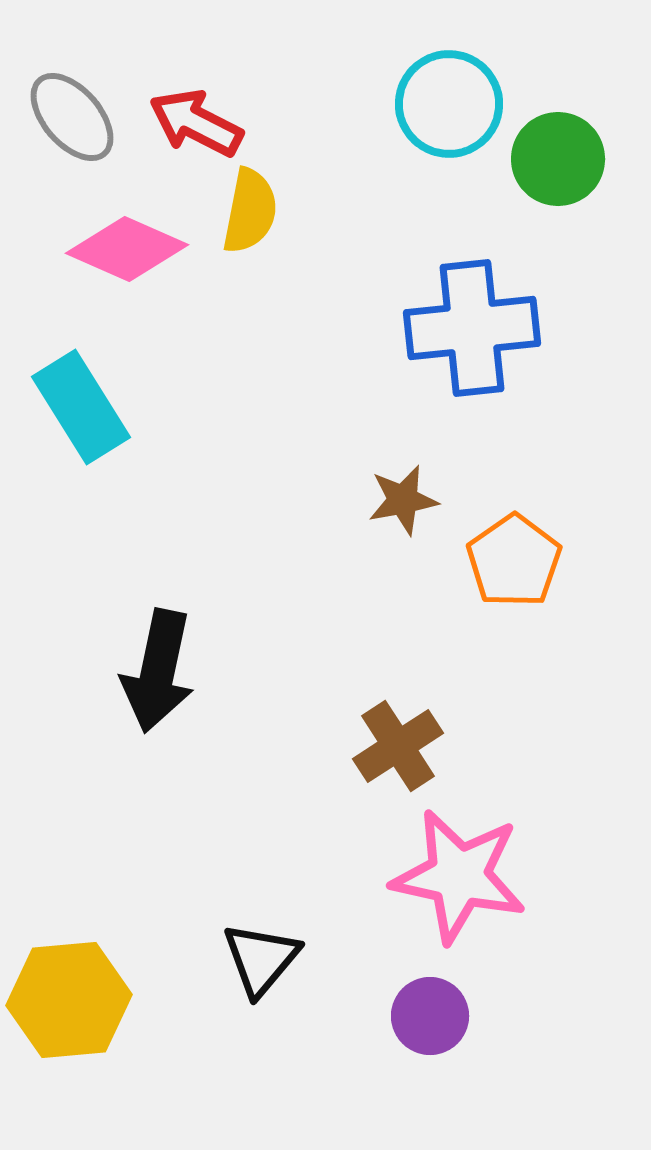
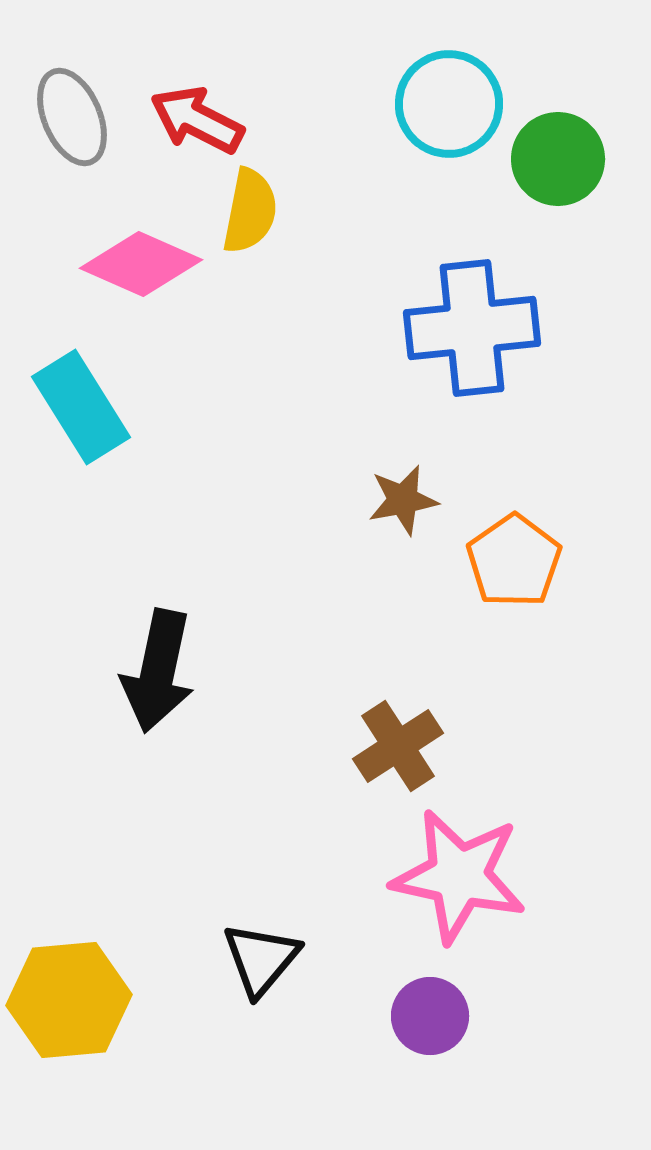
gray ellipse: rotated 18 degrees clockwise
red arrow: moved 1 px right, 3 px up
pink diamond: moved 14 px right, 15 px down
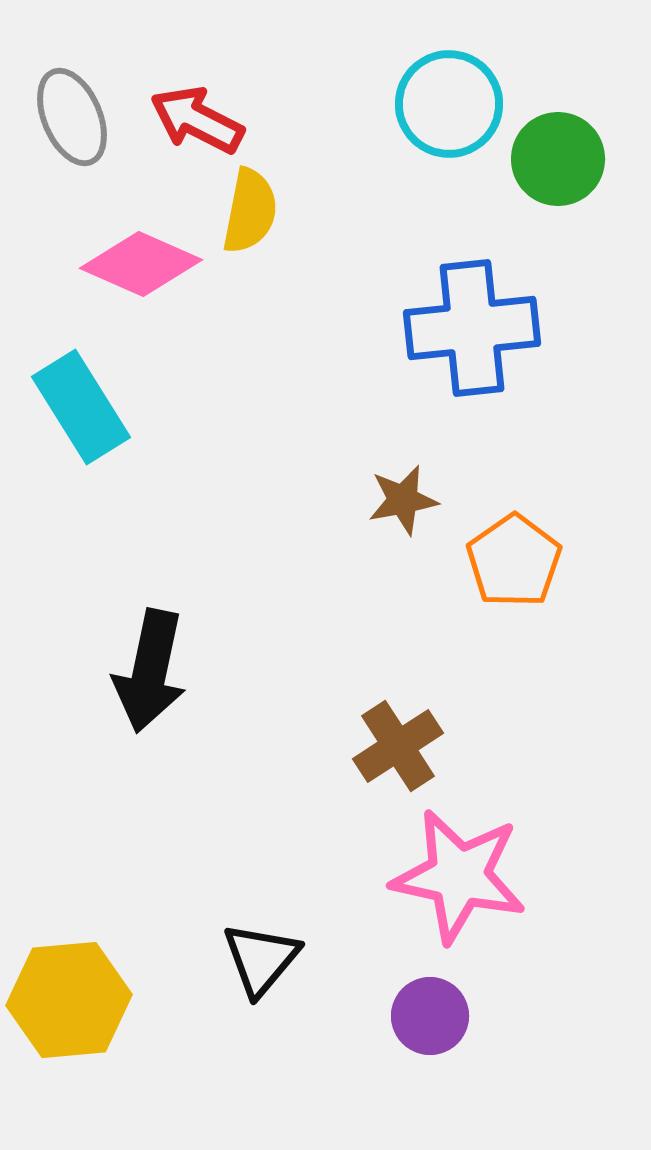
black arrow: moved 8 px left
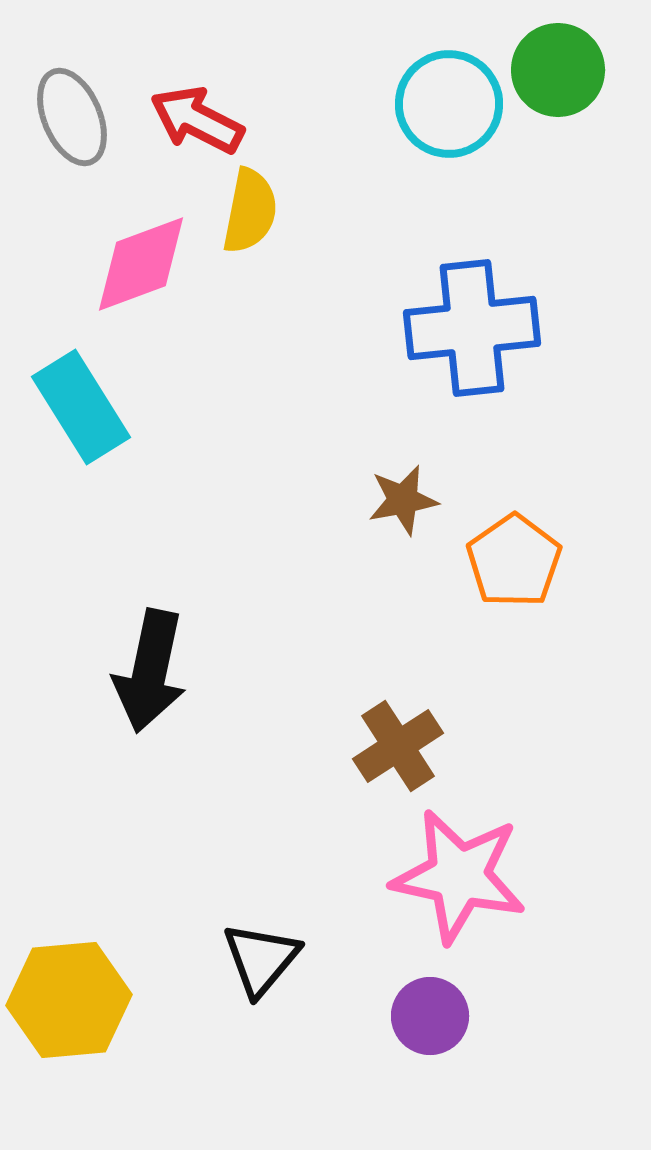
green circle: moved 89 px up
pink diamond: rotated 44 degrees counterclockwise
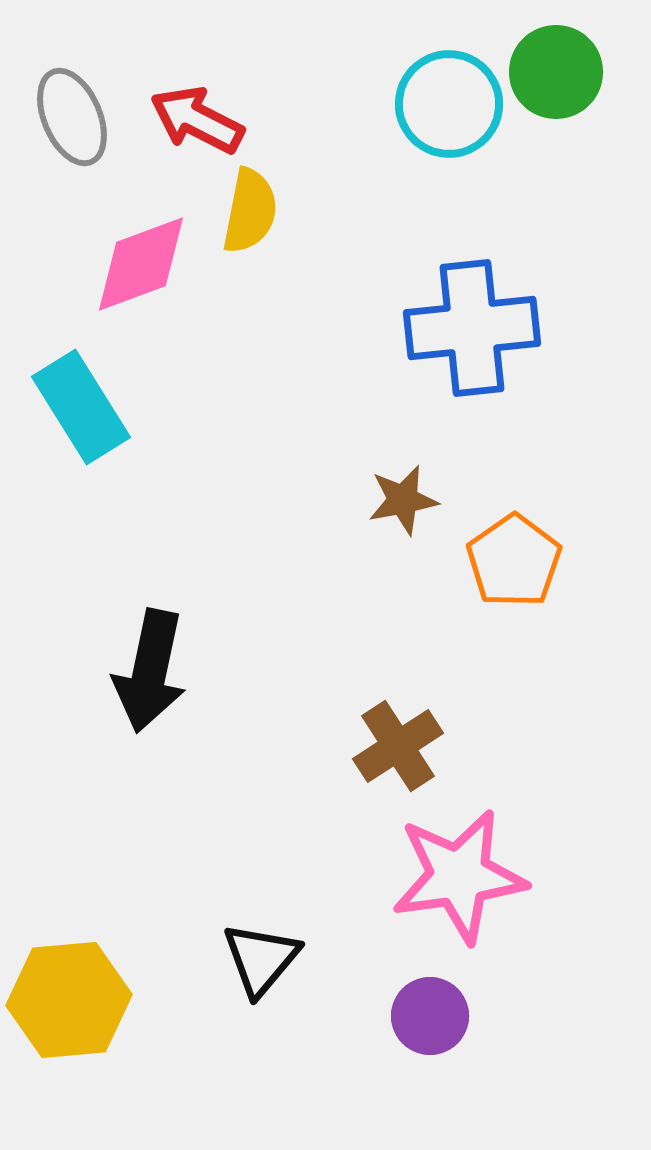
green circle: moved 2 px left, 2 px down
pink star: rotated 20 degrees counterclockwise
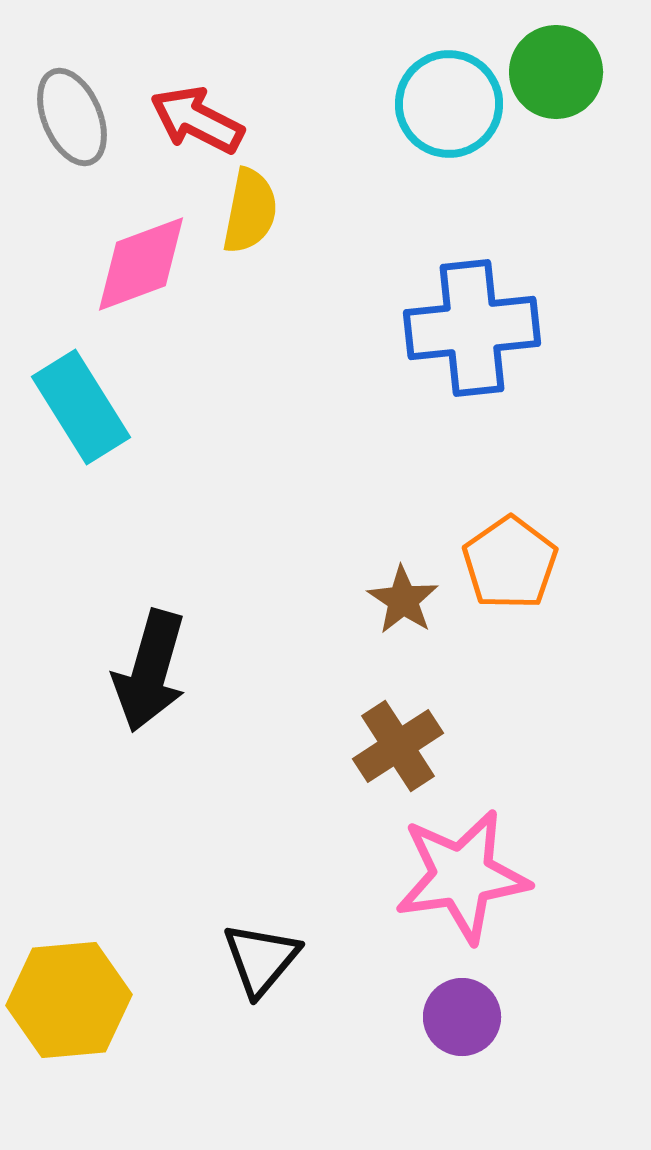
brown star: moved 100 px down; rotated 28 degrees counterclockwise
orange pentagon: moved 4 px left, 2 px down
black arrow: rotated 4 degrees clockwise
pink star: moved 3 px right
purple circle: moved 32 px right, 1 px down
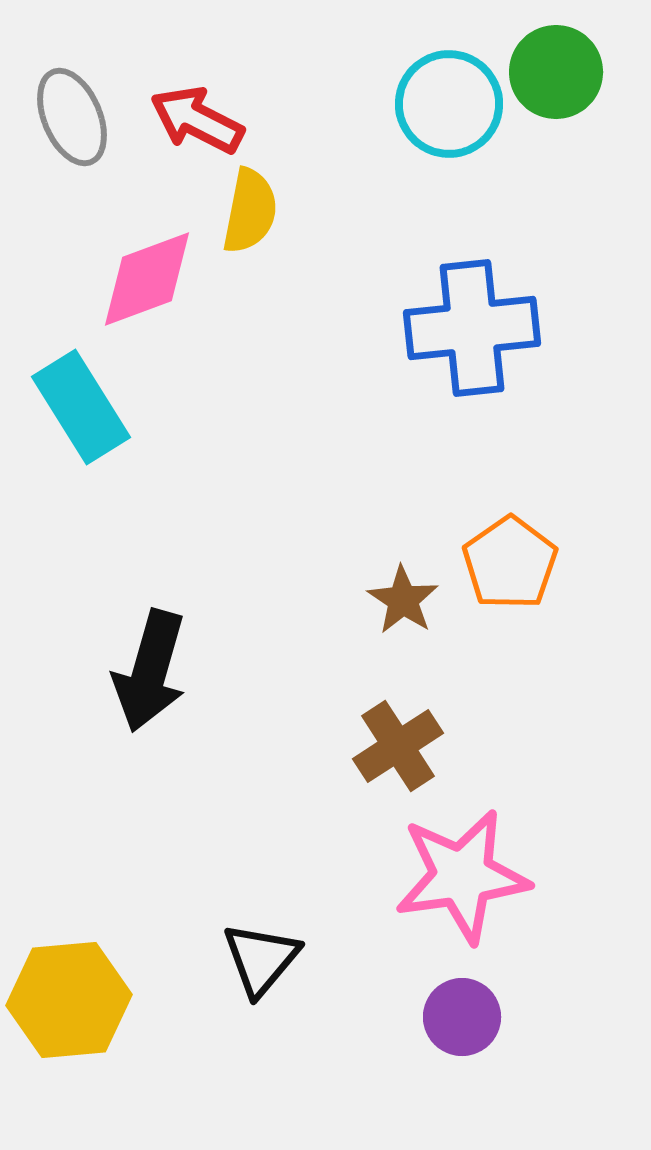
pink diamond: moved 6 px right, 15 px down
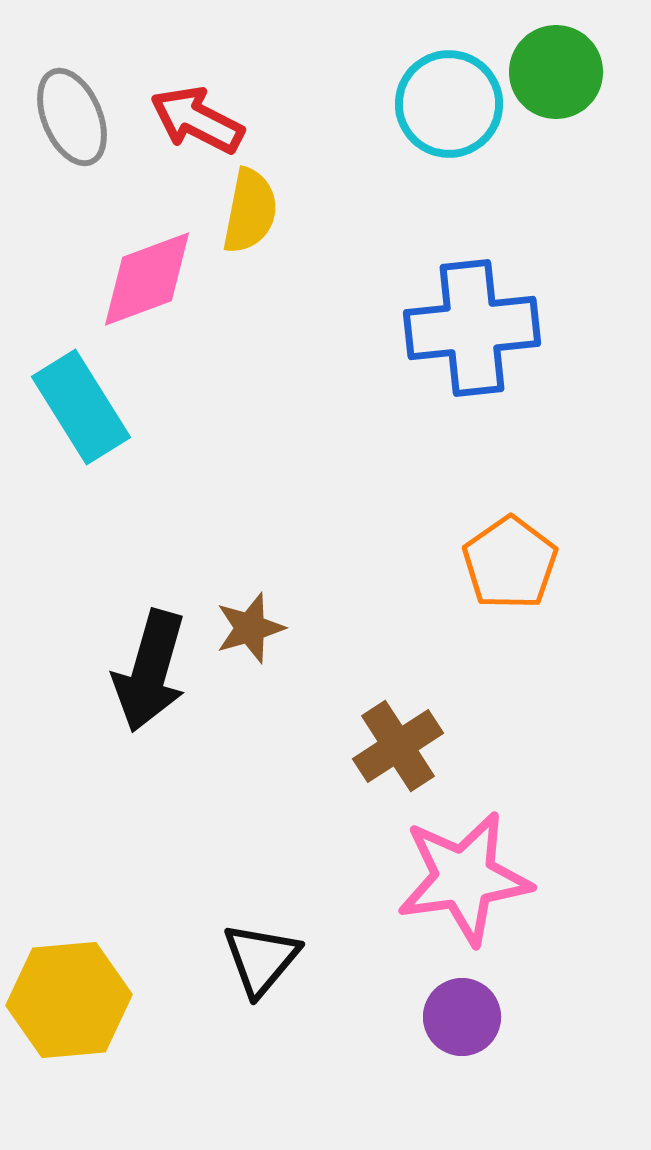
brown star: moved 153 px left, 28 px down; rotated 22 degrees clockwise
pink star: moved 2 px right, 2 px down
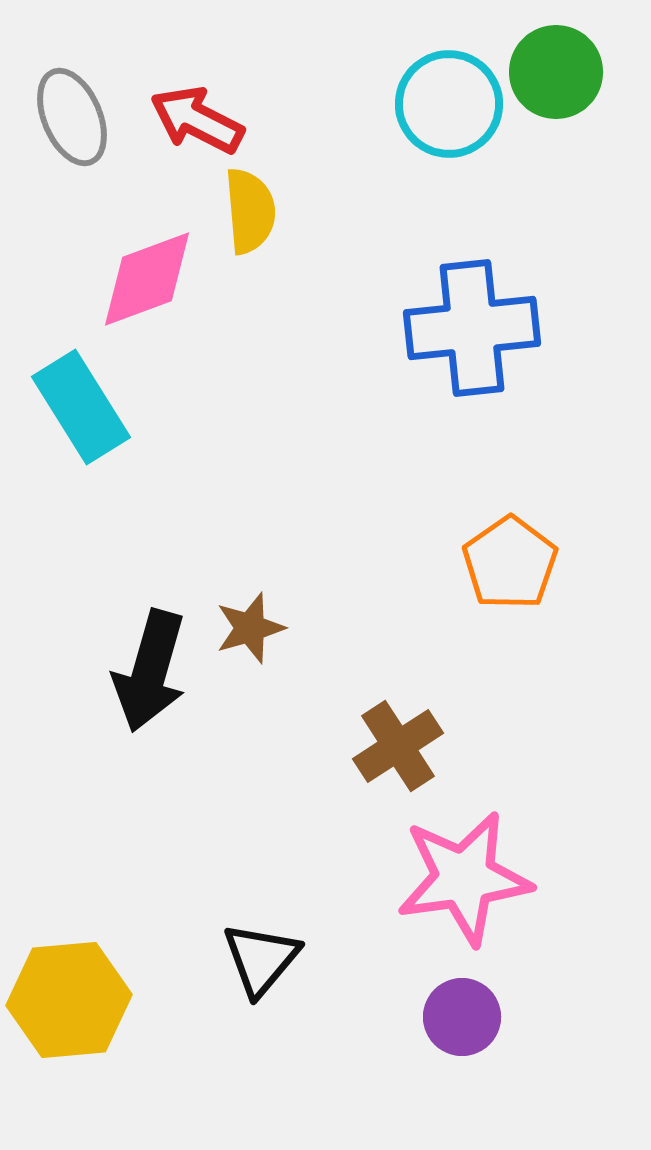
yellow semicircle: rotated 16 degrees counterclockwise
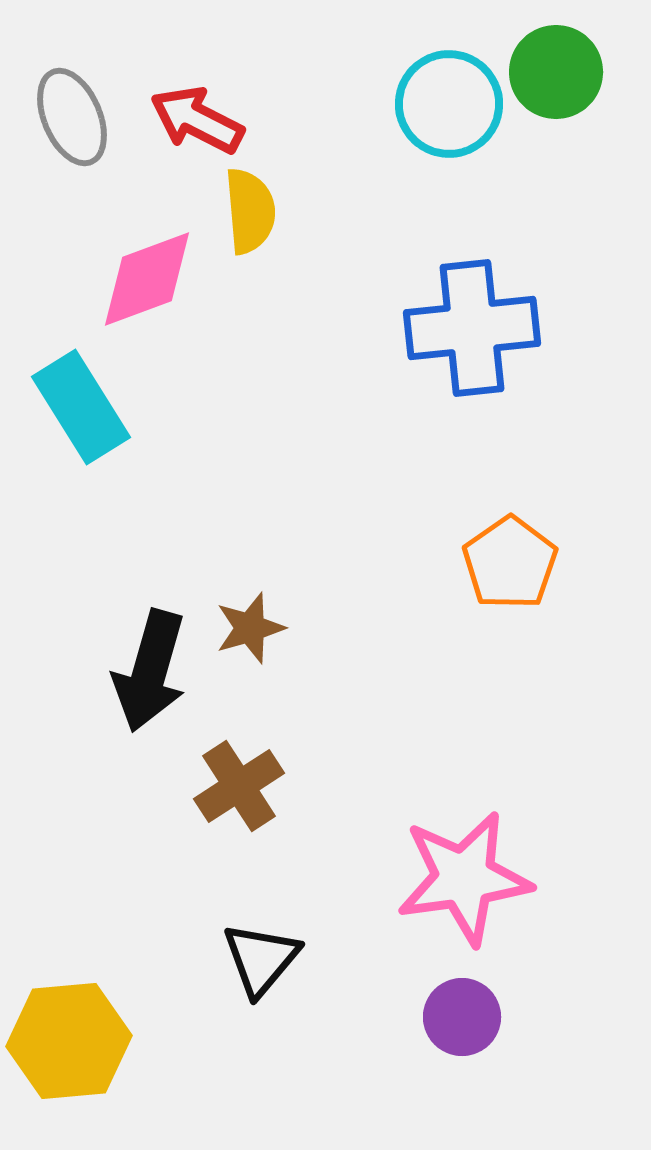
brown cross: moved 159 px left, 40 px down
yellow hexagon: moved 41 px down
